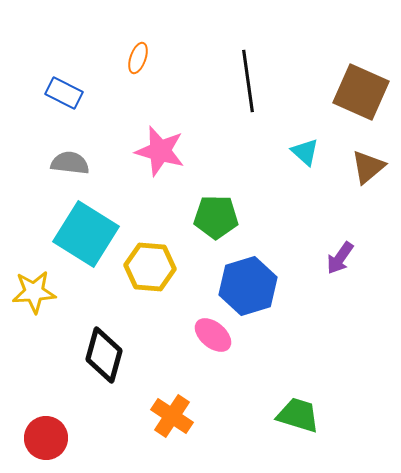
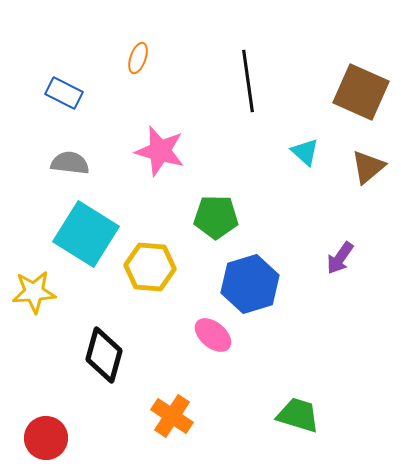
blue hexagon: moved 2 px right, 2 px up
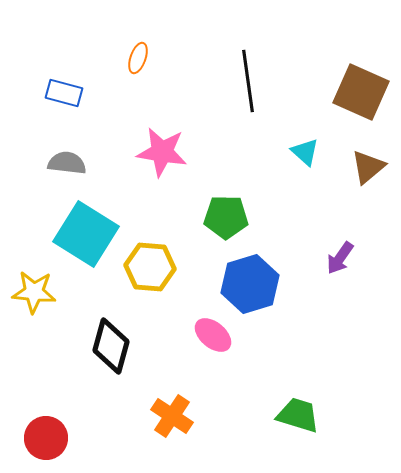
blue rectangle: rotated 12 degrees counterclockwise
pink star: moved 2 px right, 1 px down; rotated 6 degrees counterclockwise
gray semicircle: moved 3 px left
green pentagon: moved 10 px right
yellow star: rotated 9 degrees clockwise
black diamond: moved 7 px right, 9 px up
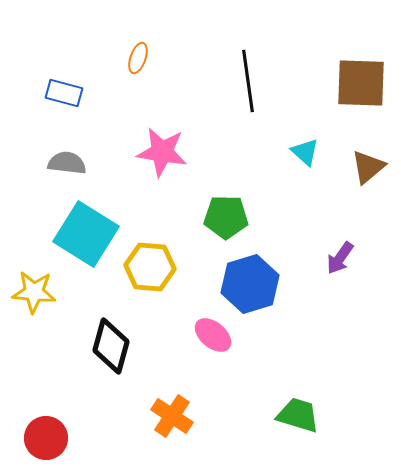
brown square: moved 9 px up; rotated 22 degrees counterclockwise
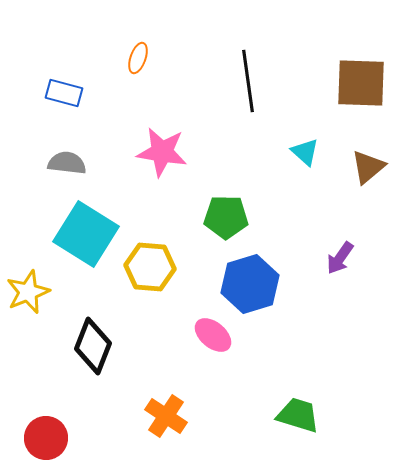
yellow star: moved 6 px left; rotated 27 degrees counterclockwise
black diamond: moved 18 px left; rotated 6 degrees clockwise
orange cross: moved 6 px left
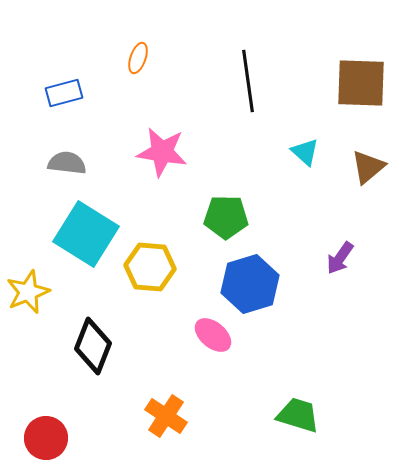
blue rectangle: rotated 30 degrees counterclockwise
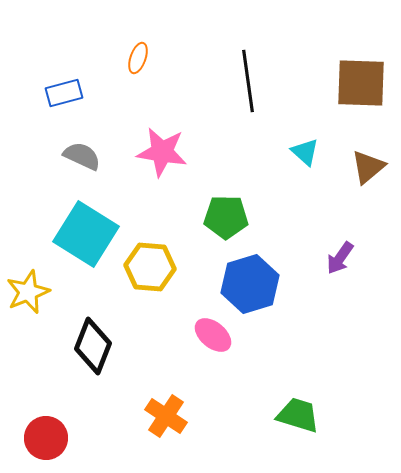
gray semicircle: moved 15 px right, 7 px up; rotated 18 degrees clockwise
